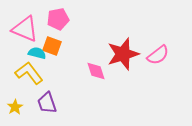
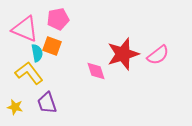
cyan semicircle: rotated 66 degrees clockwise
yellow star: rotated 28 degrees counterclockwise
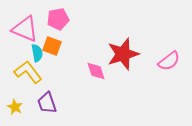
pink semicircle: moved 11 px right, 6 px down
yellow L-shape: moved 1 px left, 1 px up
yellow star: rotated 14 degrees clockwise
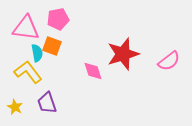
pink triangle: moved 1 px right, 1 px up; rotated 16 degrees counterclockwise
pink diamond: moved 3 px left
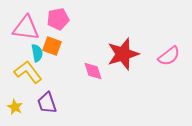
pink semicircle: moved 5 px up
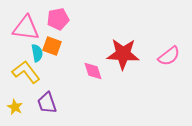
red star: rotated 20 degrees clockwise
yellow L-shape: moved 2 px left
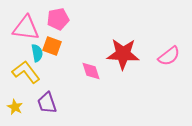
pink diamond: moved 2 px left
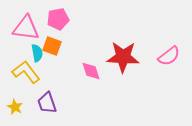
red star: moved 3 px down
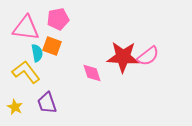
pink semicircle: moved 21 px left
pink diamond: moved 1 px right, 2 px down
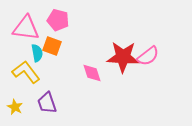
pink pentagon: moved 1 px down; rotated 25 degrees clockwise
